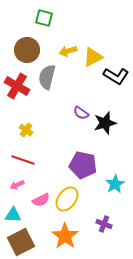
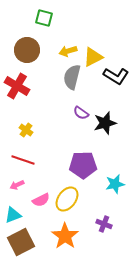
gray semicircle: moved 25 px right
purple pentagon: rotated 12 degrees counterclockwise
cyan star: rotated 18 degrees clockwise
cyan triangle: rotated 24 degrees counterclockwise
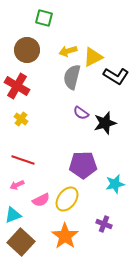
yellow cross: moved 5 px left, 11 px up
brown square: rotated 20 degrees counterclockwise
